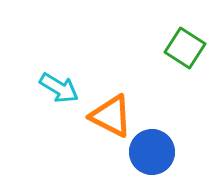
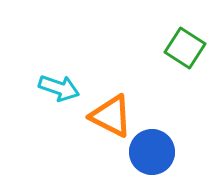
cyan arrow: rotated 12 degrees counterclockwise
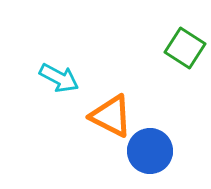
cyan arrow: moved 10 px up; rotated 9 degrees clockwise
blue circle: moved 2 px left, 1 px up
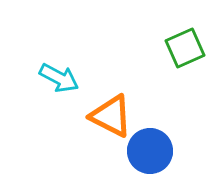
green square: rotated 33 degrees clockwise
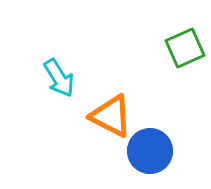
cyan arrow: rotated 30 degrees clockwise
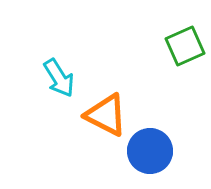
green square: moved 2 px up
orange triangle: moved 5 px left, 1 px up
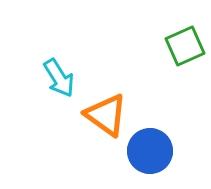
orange triangle: rotated 9 degrees clockwise
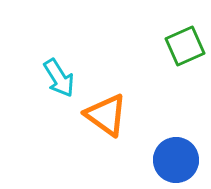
blue circle: moved 26 px right, 9 px down
